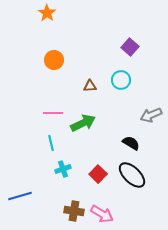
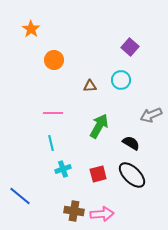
orange star: moved 16 px left, 16 px down
green arrow: moved 16 px right, 3 px down; rotated 35 degrees counterclockwise
red square: rotated 30 degrees clockwise
blue line: rotated 55 degrees clockwise
pink arrow: rotated 35 degrees counterclockwise
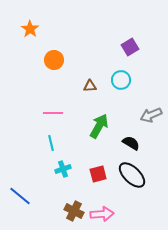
orange star: moved 1 px left
purple square: rotated 18 degrees clockwise
brown cross: rotated 18 degrees clockwise
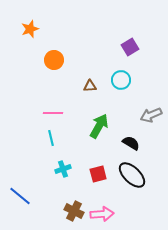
orange star: rotated 18 degrees clockwise
cyan line: moved 5 px up
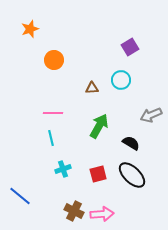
brown triangle: moved 2 px right, 2 px down
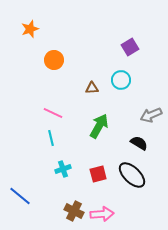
pink line: rotated 24 degrees clockwise
black semicircle: moved 8 px right
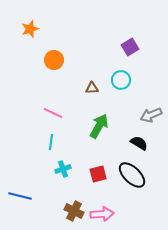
cyan line: moved 4 px down; rotated 21 degrees clockwise
blue line: rotated 25 degrees counterclockwise
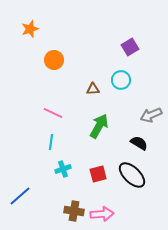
brown triangle: moved 1 px right, 1 px down
blue line: rotated 55 degrees counterclockwise
brown cross: rotated 18 degrees counterclockwise
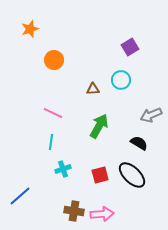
red square: moved 2 px right, 1 px down
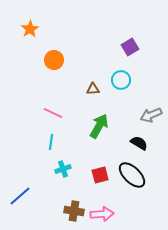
orange star: rotated 12 degrees counterclockwise
